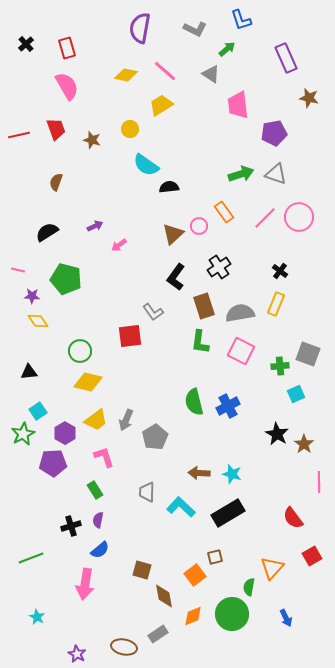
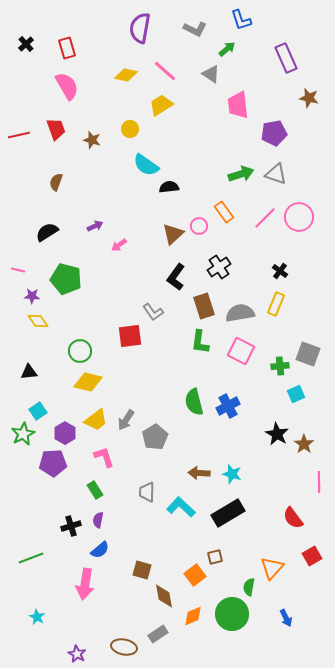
gray arrow at (126, 420): rotated 10 degrees clockwise
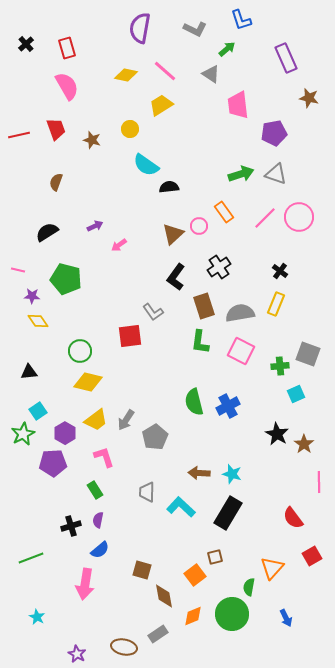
black rectangle at (228, 513): rotated 28 degrees counterclockwise
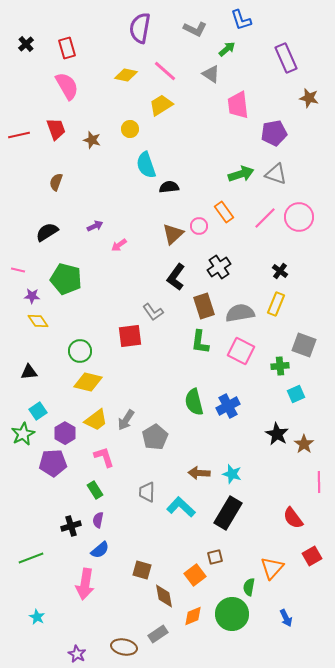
cyan semicircle at (146, 165): rotated 36 degrees clockwise
gray square at (308, 354): moved 4 px left, 9 px up
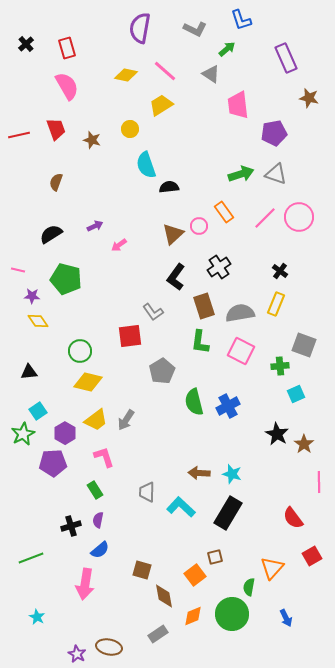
black semicircle at (47, 232): moved 4 px right, 2 px down
gray pentagon at (155, 437): moved 7 px right, 66 px up
brown ellipse at (124, 647): moved 15 px left
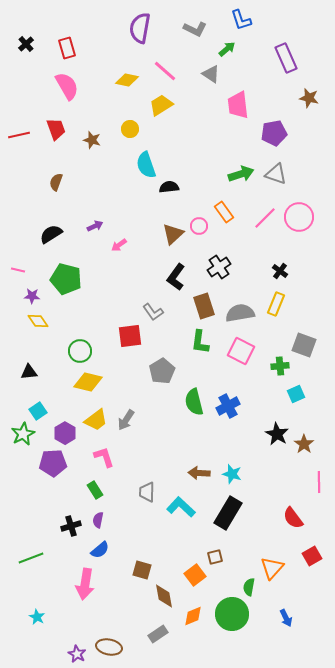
yellow diamond at (126, 75): moved 1 px right, 5 px down
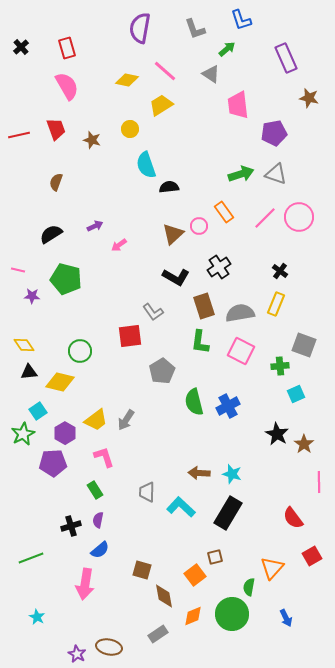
gray L-shape at (195, 29): rotated 45 degrees clockwise
black cross at (26, 44): moved 5 px left, 3 px down
black L-shape at (176, 277): rotated 96 degrees counterclockwise
yellow diamond at (38, 321): moved 14 px left, 24 px down
yellow diamond at (88, 382): moved 28 px left
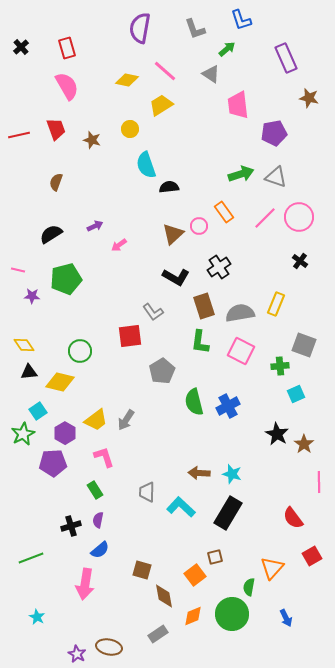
gray triangle at (276, 174): moved 3 px down
black cross at (280, 271): moved 20 px right, 10 px up
green pentagon at (66, 279): rotated 28 degrees counterclockwise
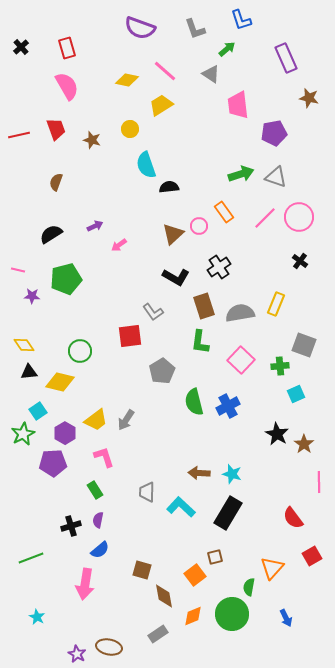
purple semicircle at (140, 28): rotated 80 degrees counterclockwise
pink square at (241, 351): moved 9 px down; rotated 16 degrees clockwise
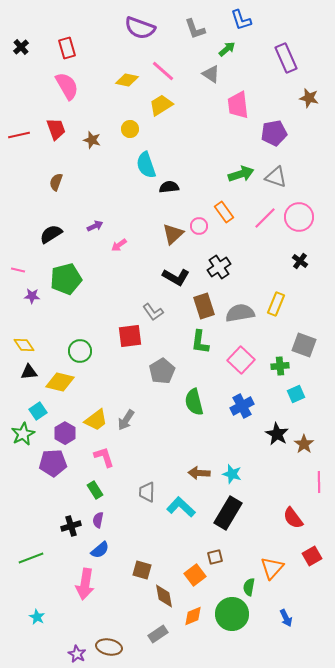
pink line at (165, 71): moved 2 px left
blue cross at (228, 406): moved 14 px right
